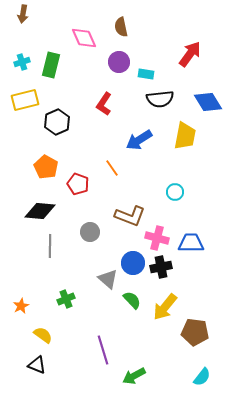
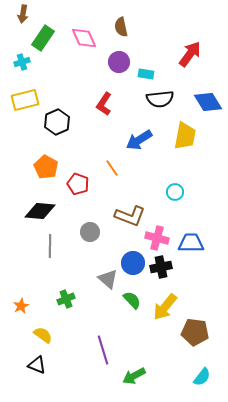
green rectangle: moved 8 px left, 27 px up; rotated 20 degrees clockwise
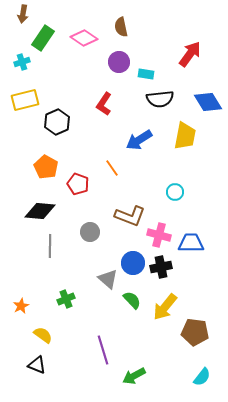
pink diamond: rotated 32 degrees counterclockwise
pink cross: moved 2 px right, 3 px up
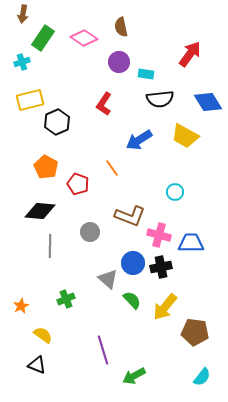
yellow rectangle: moved 5 px right
yellow trapezoid: rotated 108 degrees clockwise
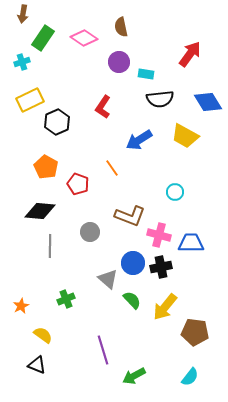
yellow rectangle: rotated 12 degrees counterclockwise
red L-shape: moved 1 px left, 3 px down
cyan semicircle: moved 12 px left
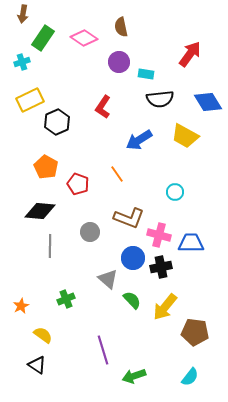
orange line: moved 5 px right, 6 px down
brown L-shape: moved 1 px left, 2 px down
blue circle: moved 5 px up
black triangle: rotated 12 degrees clockwise
green arrow: rotated 10 degrees clockwise
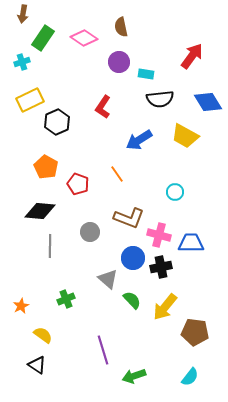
red arrow: moved 2 px right, 2 px down
